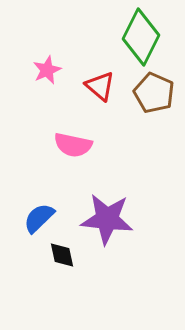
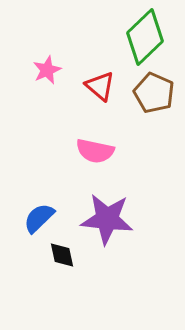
green diamond: moved 4 px right; rotated 20 degrees clockwise
pink semicircle: moved 22 px right, 6 px down
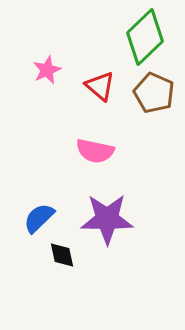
purple star: rotated 6 degrees counterclockwise
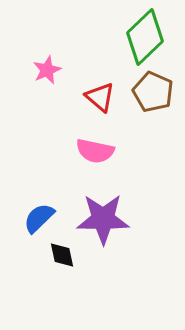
red triangle: moved 11 px down
brown pentagon: moved 1 px left, 1 px up
purple star: moved 4 px left
